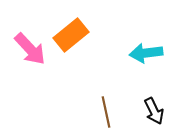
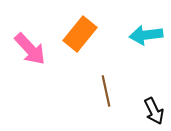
orange rectangle: moved 9 px right, 1 px up; rotated 12 degrees counterclockwise
cyan arrow: moved 18 px up
brown line: moved 21 px up
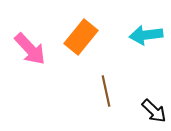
orange rectangle: moved 1 px right, 3 px down
black arrow: rotated 20 degrees counterclockwise
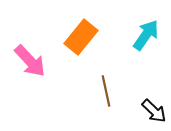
cyan arrow: rotated 132 degrees clockwise
pink arrow: moved 12 px down
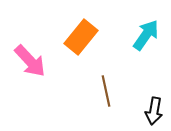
black arrow: rotated 56 degrees clockwise
